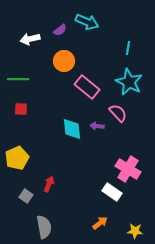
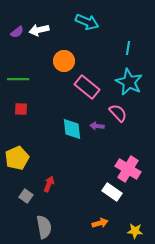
purple semicircle: moved 43 px left, 2 px down
white arrow: moved 9 px right, 9 px up
orange arrow: rotated 21 degrees clockwise
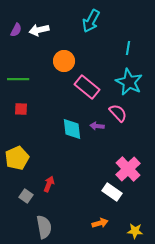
cyan arrow: moved 4 px right, 1 px up; rotated 95 degrees clockwise
purple semicircle: moved 1 px left, 2 px up; rotated 24 degrees counterclockwise
pink cross: rotated 15 degrees clockwise
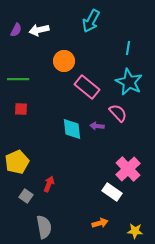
yellow pentagon: moved 4 px down
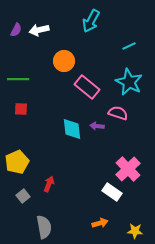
cyan line: moved 1 px right, 2 px up; rotated 56 degrees clockwise
pink semicircle: rotated 30 degrees counterclockwise
gray square: moved 3 px left; rotated 16 degrees clockwise
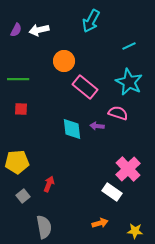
pink rectangle: moved 2 px left
yellow pentagon: rotated 20 degrees clockwise
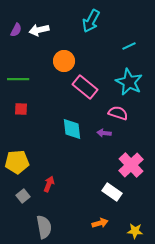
purple arrow: moved 7 px right, 7 px down
pink cross: moved 3 px right, 4 px up
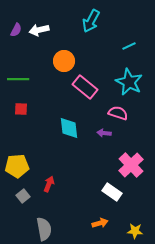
cyan diamond: moved 3 px left, 1 px up
yellow pentagon: moved 4 px down
gray semicircle: moved 2 px down
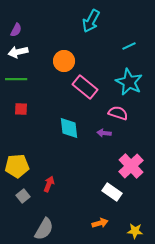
white arrow: moved 21 px left, 22 px down
green line: moved 2 px left
pink cross: moved 1 px down
gray semicircle: rotated 40 degrees clockwise
